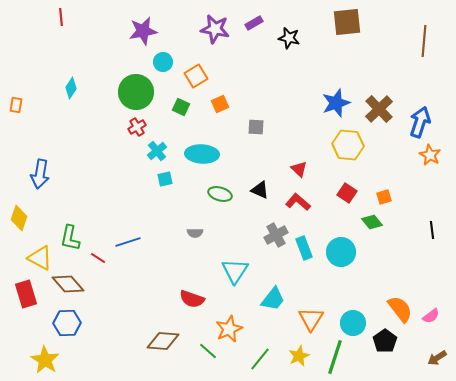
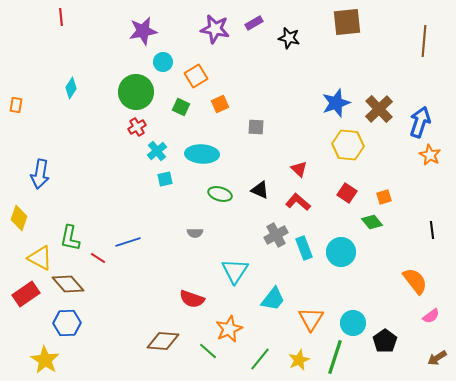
red rectangle at (26, 294): rotated 72 degrees clockwise
orange semicircle at (400, 309): moved 15 px right, 28 px up
yellow star at (299, 356): moved 4 px down
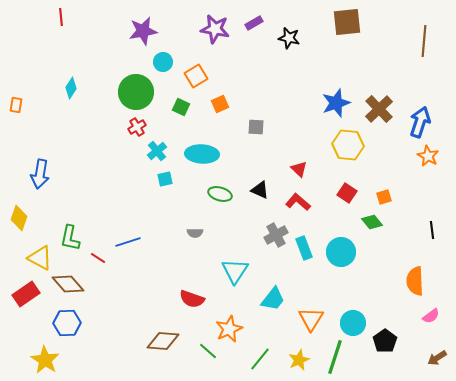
orange star at (430, 155): moved 2 px left, 1 px down
orange semicircle at (415, 281): rotated 144 degrees counterclockwise
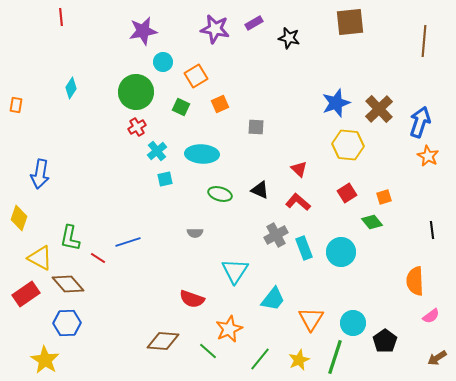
brown square at (347, 22): moved 3 px right
red square at (347, 193): rotated 24 degrees clockwise
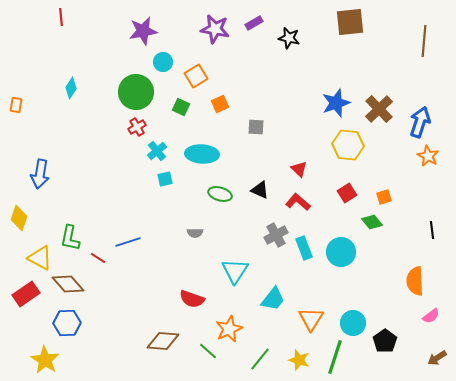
yellow star at (299, 360): rotated 30 degrees counterclockwise
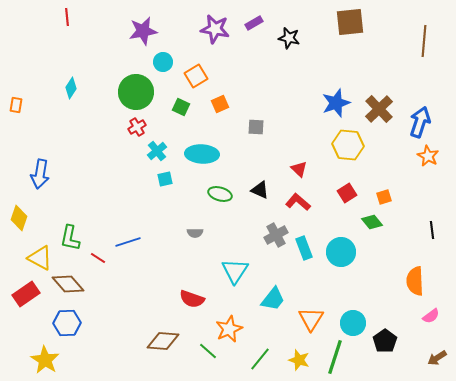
red line at (61, 17): moved 6 px right
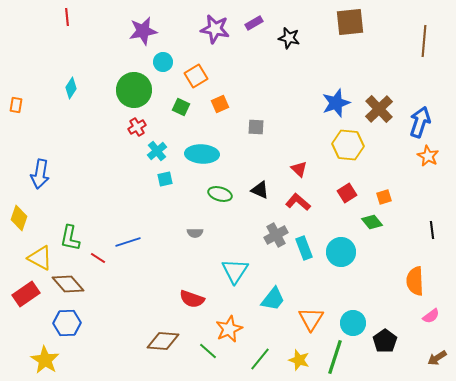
green circle at (136, 92): moved 2 px left, 2 px up
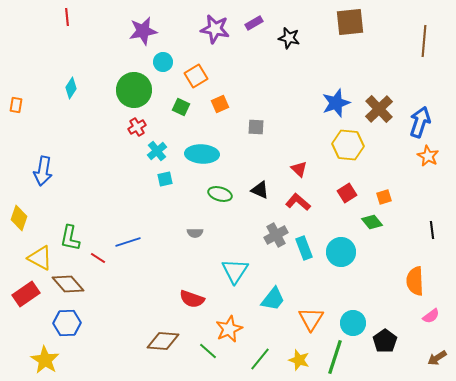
blue arrow at (40, 174): moved 3 px right, 3 px up
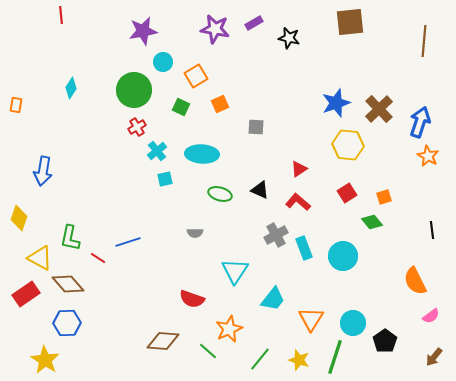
red line at (67, 17): moved 6 px left, 2 px up
red triangle at (299, 169): rotated 42 degrees clockwise
cyan circle at (341, 252): moved 2 px right, 4 px down
orange semicircle at (415, 281): rotated 24 degrees counterclockwise
brown arrow at (437, 358): moved 3 px left, 1 px up; rotated 18 degrees counterclockwise
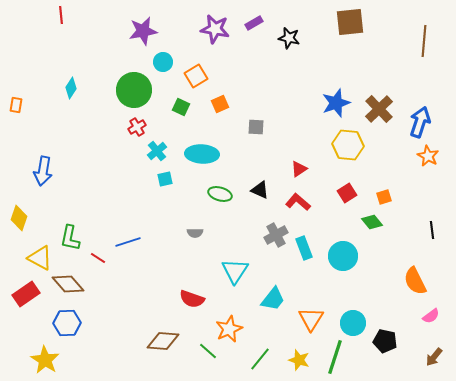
black pentagon at (385, 341): rotated 25 degrees counterclockwise
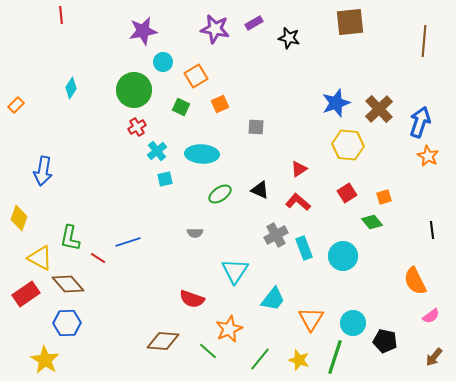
orange rectangle at (16, 105): rotated 35 degrees clockwise
green ellipse at (220, 194): rotated 50 degrees counterclockwise
